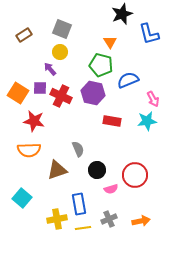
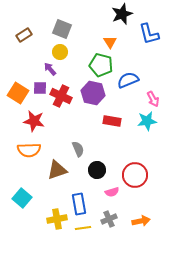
pink semicircle: moved 1 px right, 3 px down
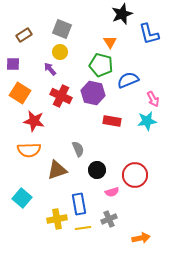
purple square: moved 27 px left, 24 px up
orange square: moved 2 px right
orange arrow: moved 17 px down
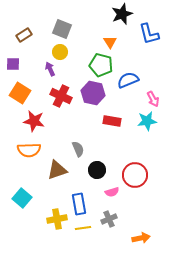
purple arrow: rotated 16 degrees clockwise
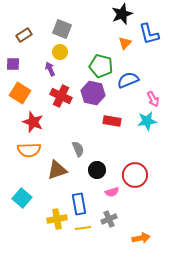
orange triangle: moved 15 px right, 1 px down; rotated 16 degrees clockwise
green pentagon: moved 1 px down
red star: moved 1 px left, 1 px down; rotated 10 degrees clockwise
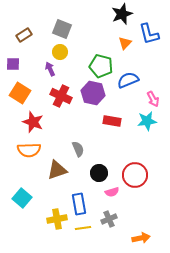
black circle: moved 2 px right, 3 px down
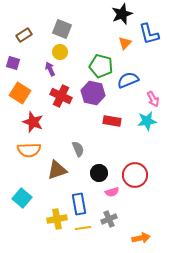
purple square: moved 1 px up; rotated 16 degrees clockwise
